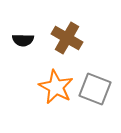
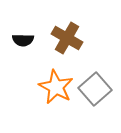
gray square: rotated 28 degrees clockwise
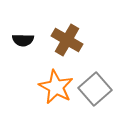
brown cross: moved 2 px down
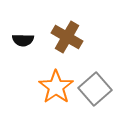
brown cross: moved 3 px up
orange star: rotated 8 degrees clockwise
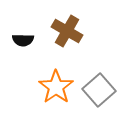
brown cross: moved 6 px up
gray square: moved 4 px right, 1 px down
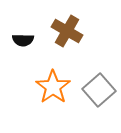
orange star: moved 3 px left
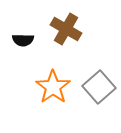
brown cross: moved 1 px left, 2 px up
gray square: moved 3 px up
